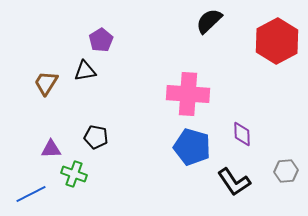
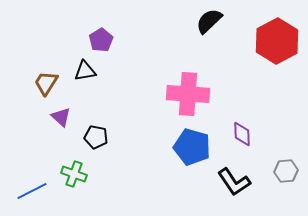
purple triangle: moved 10 px right, 32 px up; rotated 45 degrees clockwise
blue line: moved 1 px right, 3 px up
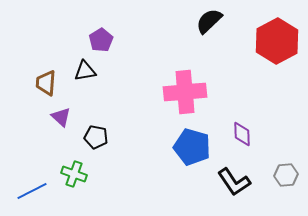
brown trapezoid: rotated 28 degrees counterclockwise
pink cross: moved 3 px left, 2 px up; rotated 9 degrees counterclockwise
gray hexagon: moved 4 px down
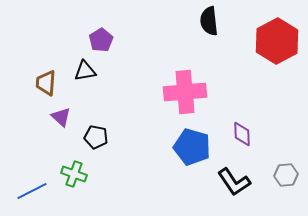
black semicircle: rotated 52 degrees counterclockwise
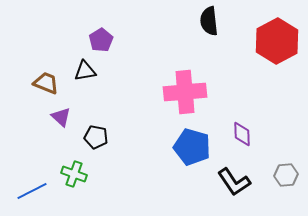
brown trapezoid: rotated 108 degrees clockwise
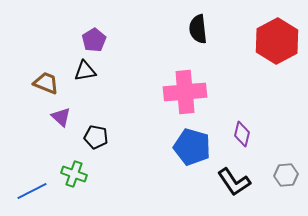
black semicircle: moved 11 px left, 8 px down
purple pentagon: moved 7 px left
purple diamond: rotated 15 degrees clockwise
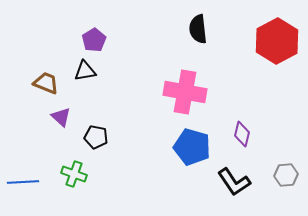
pink cross: rotated 15 degrees clockwise
blue line: moved 9 px left, 9 px up; rotated 24 degrees clockwise
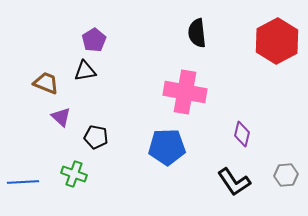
black semicircle: moved 1 px left, 4 px down
blue pentagon: moved 25 px left; rotated 18 degrees counterclockwise
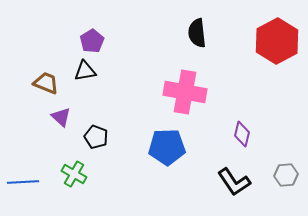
purple pentagon: moved 2 px left, 1 px down
black pentagon: rotated 10 degrees clockwise
green cross: rotated 10 degrees clockwise
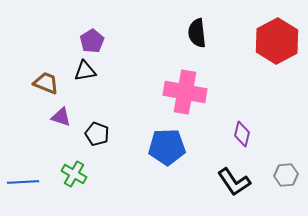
purple triangle: rotated 25 degrees counterclockwise
black pentagon: moved 1 px right, 3 px up
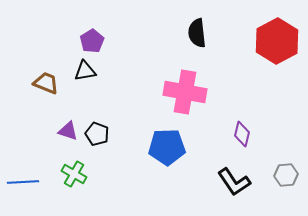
purple triangle: moved 7 px right, 14 px down
